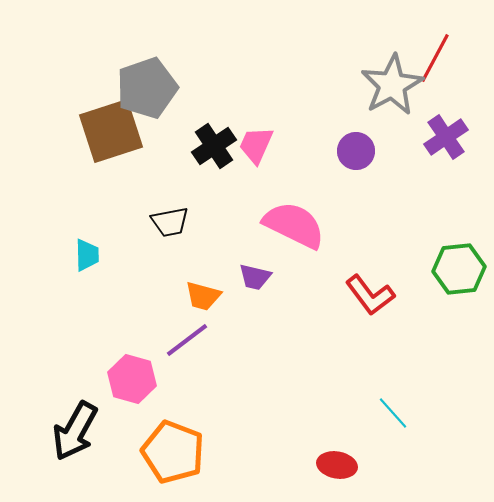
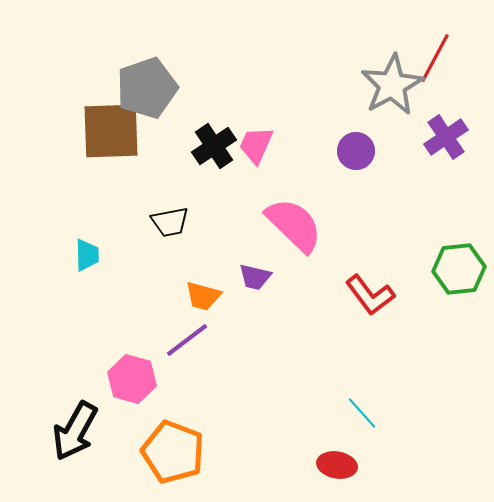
brown square: rotated 16 degrees clockwise
pink semicircle: rotated 18 degrees clockwise
cyan line: moved 31 px left
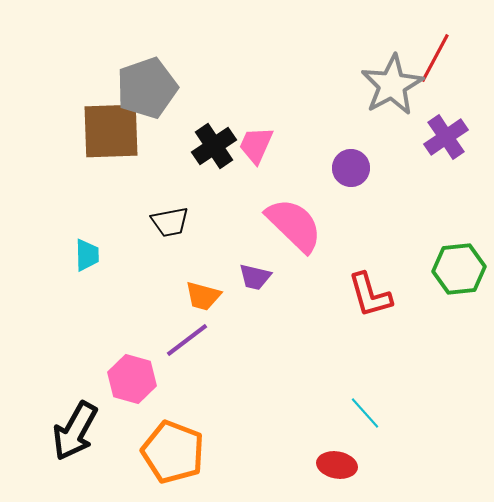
purple circle: moved 5 px left, 17 px down
red L-shape: rotated 21 degrees clockwise
cyan line: moved 3 px right
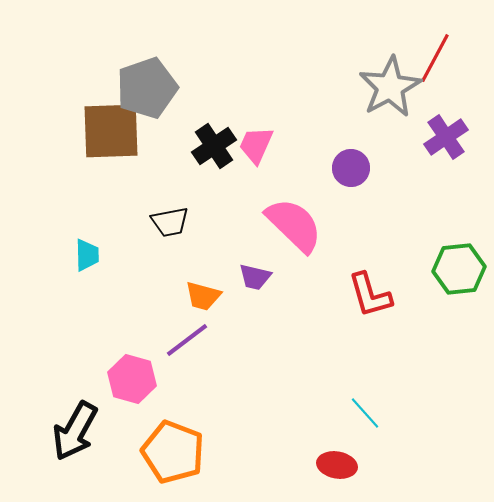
gray star: moved 2 px left, 2 px down
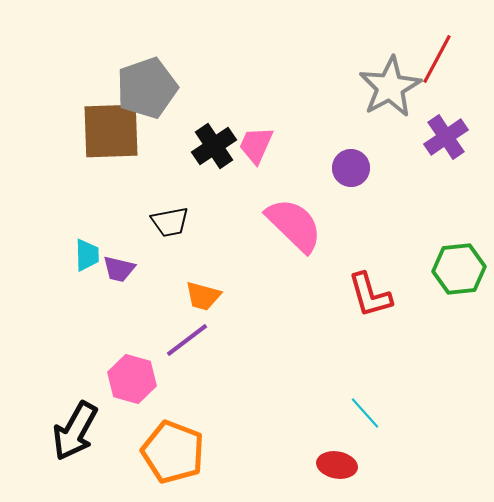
red line: moved 2 px right, 1 px down
purple trapezoid: moved 136 px left, 8 px up
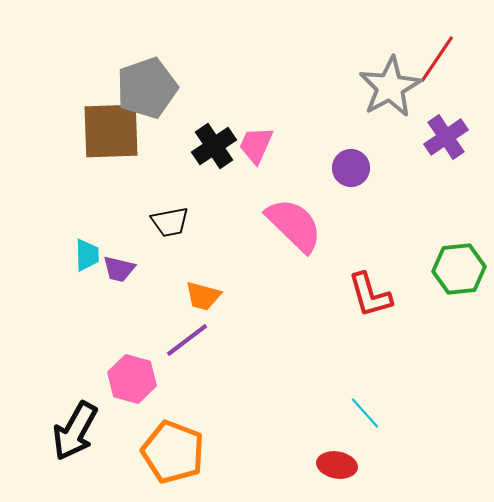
red line: rotated 6 degrees clockwise
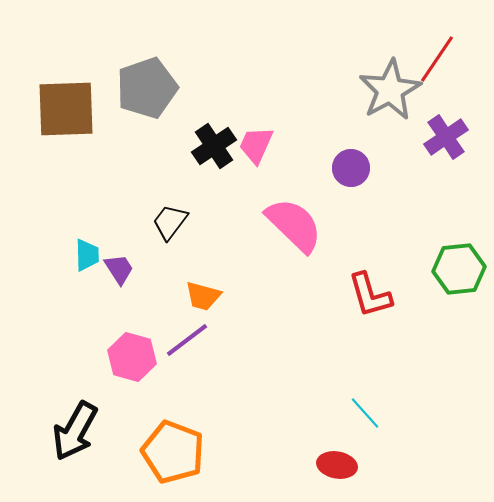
gray star: moved 3 px down
brown square: moved 45 px left, 22 px up
black trapezoid: rotated 138 degrees clockwise
purple trapezoid: rotated 136 degrees counterclockwise
pink hexagon: moved 22 px up
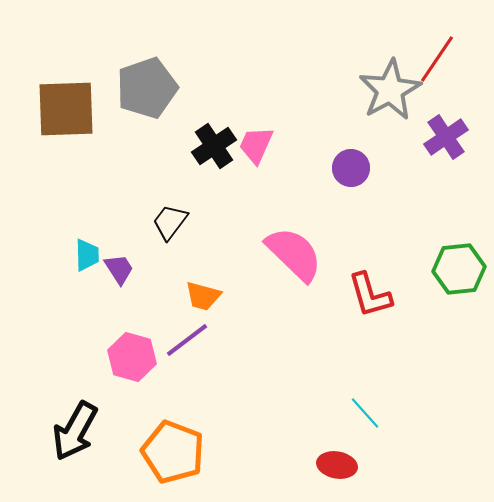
pink semicircle: moved 29 px down
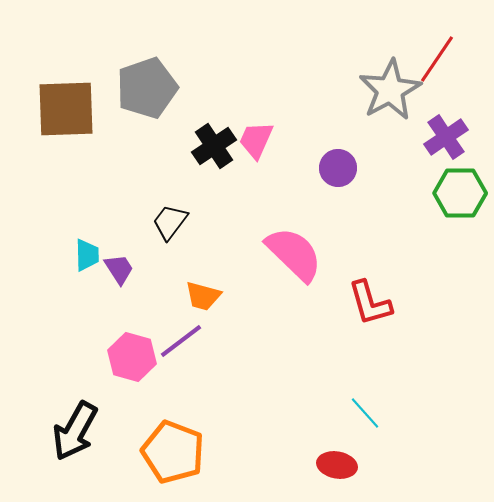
pink trapezoid: moved 5 px up
purple circle: moved 13 px left
green hexagon: moved 1 px right, 76 px up; rotated 6 degrees clockwise
red L-shape: moved 8 px down
purple line: moved 6 px left, 1 px down
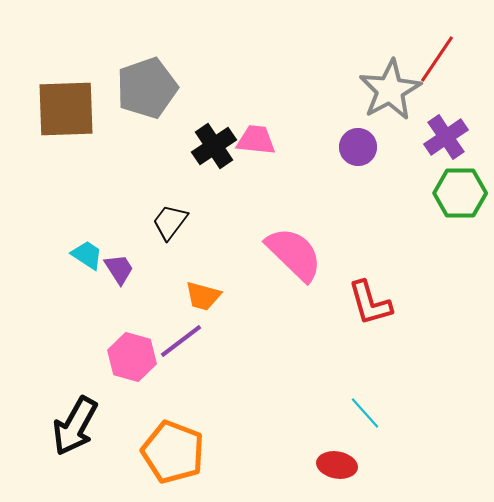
pink trapezoid: rotated 72 degrees clockwise
purple circle: moved 20 px right, 21 px up
cyan trapezoid: rotated 56 degrees counterclockwise
black arrow: moved 5 px up
